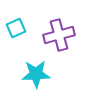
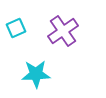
purple cross: moved 4 px right, 4 px up; rotated 20 degrees counterclockwise
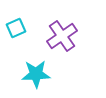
purple cross: moved 1 px left, 5 px down
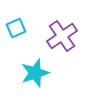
cyan star: moved 1 px left, 1 px up; rotated 16 degrees counterclockwise
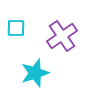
cyan square: rotated 24 degrees clockwise
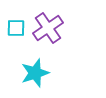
purple cross: moved 14 px left, 8 px up
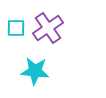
cyan star: moved 2 px up; rotated 24 degrees clockwise
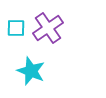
cyan star: moved 4 px left; rotated 16 degrees clockwise
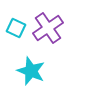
cyan square: rotated 24 degrees clockwise
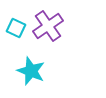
purple cross: moved 2 px up
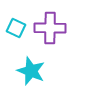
purple cross: moved 2 px right, 2 px down; rotated 36 degrees clockwise
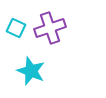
purple cross: rotated 20 degrees counterclockwise
